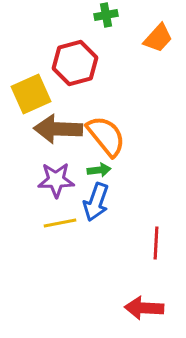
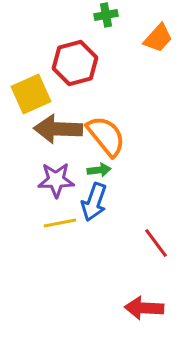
blue arrow: moved 2 px left
red line: rotated 40 degrees counterclockwise
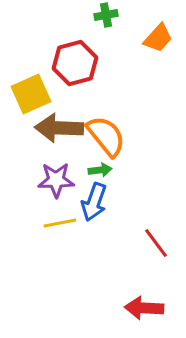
brown arrow: moved 1 px right, 1 px up
green arrow: moved 1 px right
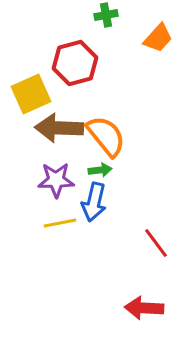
blue arrow: rotated 6 degrees counterclockwise
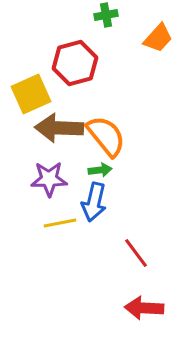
purple star: moved 7 px left, 1 px up
red line: moved 20 px left, 10 px down
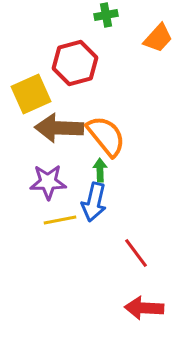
green arrow: rotated 85 degrees counterclockwise
purple star: moved 1 px left, 3 px down
yellow line: moved 3 px up
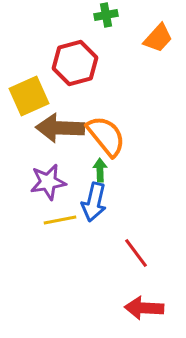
yellow square: moved 2 px left, 2 px down
brown arrow: moved 1 px right
purple star: rotated 9 degrees counterclockwise
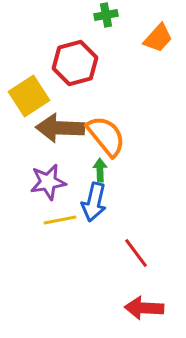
yellow square: rotated 9 degrees counterclockwise
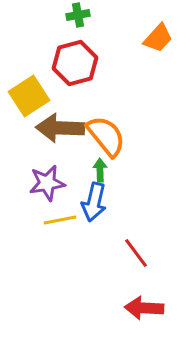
green cross: moved 28 px left
purple star: moved 1 px left, 1 px down
